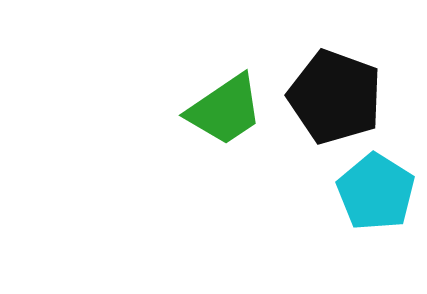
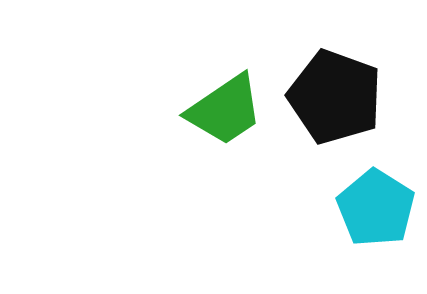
cyan pentagon: moved 16 px down
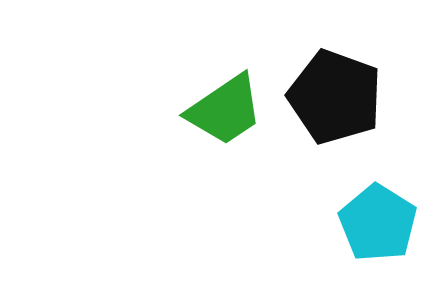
cyan pentagon: moved 2 px right, 15 px down
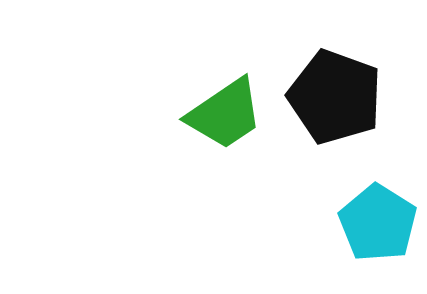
green trapezoid: moved 4 px down
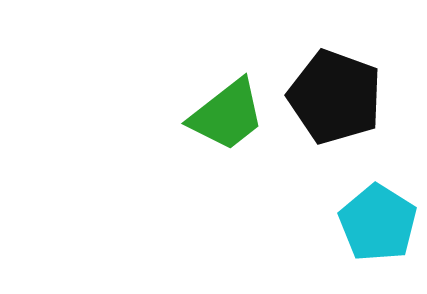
green trapezoid: moved 2 px right, 1 px down; rotated 4 degrees counterclockwise
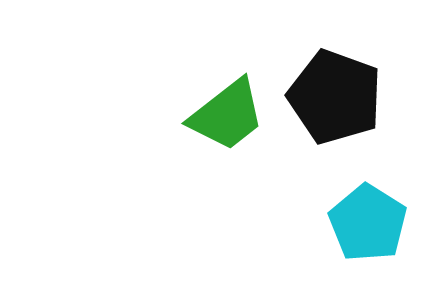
cyan pentagon: moved 10 px left
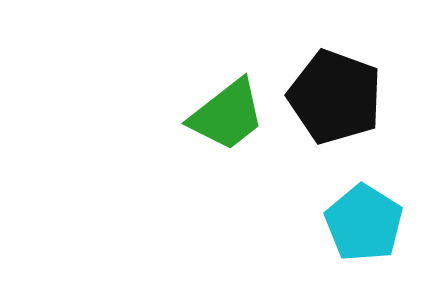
cyan pentagon: moved 4 px left
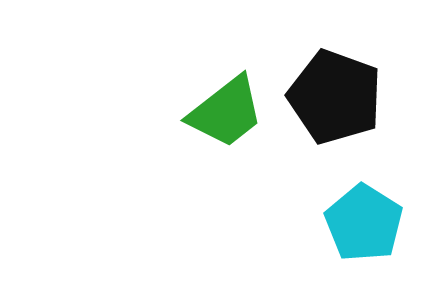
green trapezoid: moved 1 px left, 3 px up
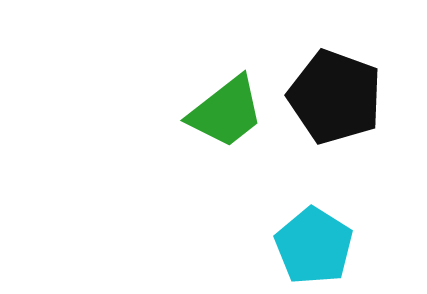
cyan pentagon: moved 50 px left, 23 px down
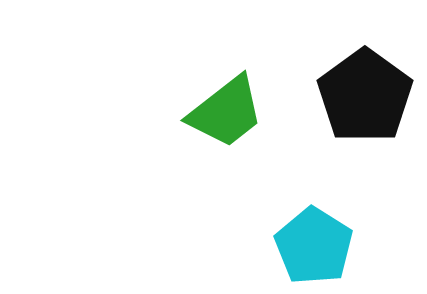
black pentagon: moved 30 px right, 1 px up; rotated 16 degrees clockwise
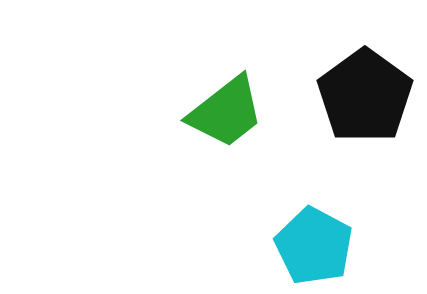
cyan pentagon: rotated 4 degrees counterclockwise
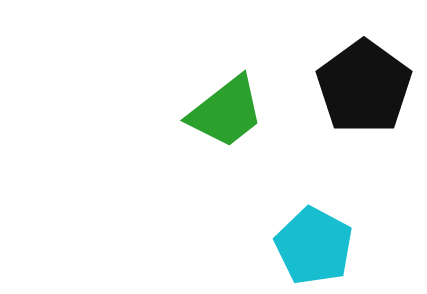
black pentagon: moved 1 px left, 9 px up
